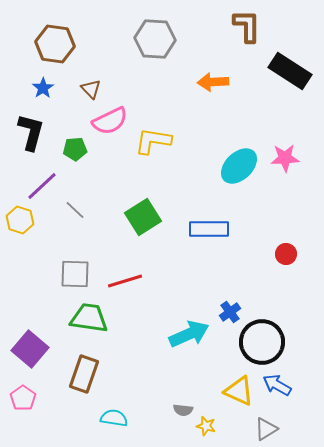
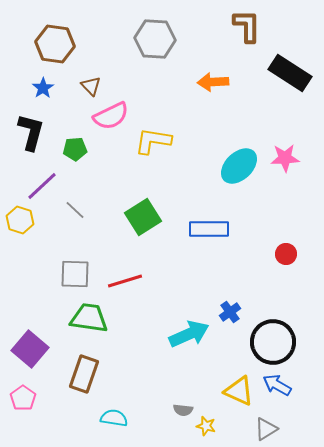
black rectangle: moved 2 px down
brown triangle: moved 3 px up
pink semicircle: moved 1 px right, 5 px up
black circle: moved 11 px right
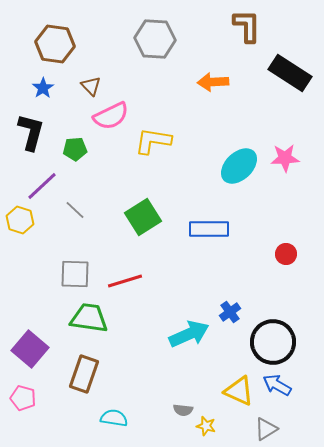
pink pentagon: rotated 20 degrees counterclockwise
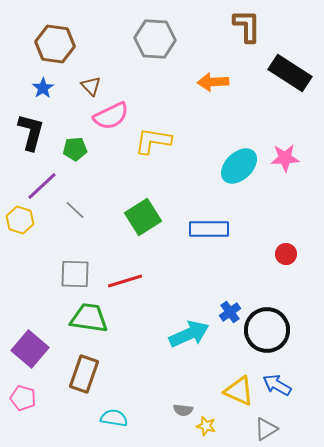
black circle: moved 6 px left, 12 px up
